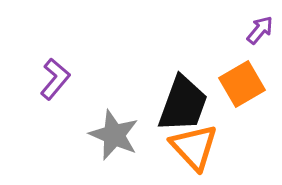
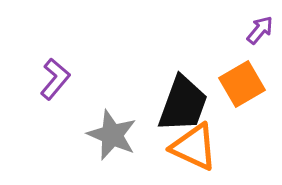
gray star: moved 2 px left
orange triangle: rotated 22 degrees counterclockwise
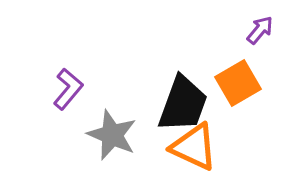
purple L-shape: moved 13 px right, 10 px down
orange square: moved 4 px left, 1 px up
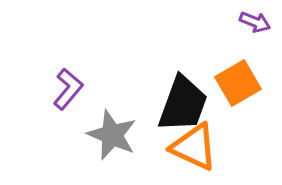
purple arrow: moved 5 px left, 8 px up; rotated 72 degrees clockwise
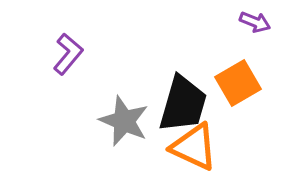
purple L-shape: moved 35 px up
black trapezoid: rotated 4 degrees counterclockwise
gray star: moved 12 px right, 14 px up
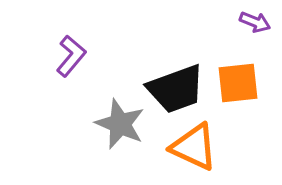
purple L-shape: moved 3 px right, 2 px down
orange square: rotated 24 degrees clockwise
black trapezoid: moved 7 px left, 15 px up; rotated 54 degrees clockwise
gray star: moved 4 px left, 3 px down
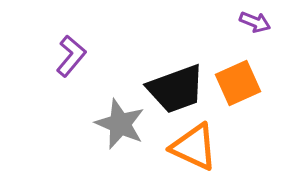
orange square: rotated 18 degrees counterclockwise
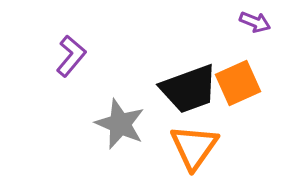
black trapezoid: moved 13 px right
orange triangle: rotated 40 degrees clockwise
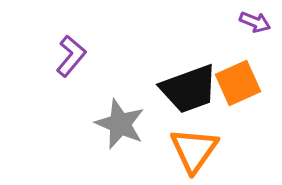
orange triangle: moved 3 px down
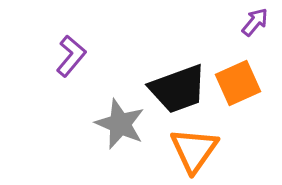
purple arrow: rotated 72 degrees counterclockwise
black trapezoid: moved 11 px left
